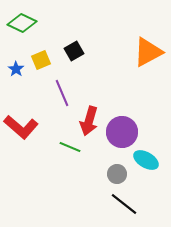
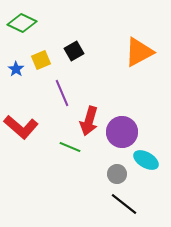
orange triangle: moved 9 px left
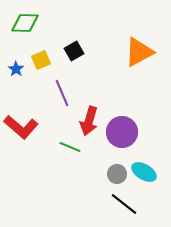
green diamond: moved 3 px right; rotated 24 degrees counterclockwise
cyan ellipse: moved 2 px left, 12 px down
